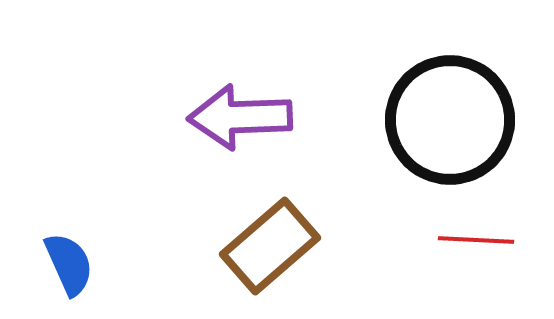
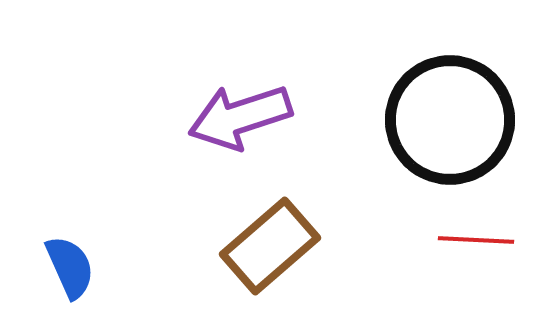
purple arrow: rotated 16 degrees counterclockwise
blue semicircle: moved 1 px right, 3 px down
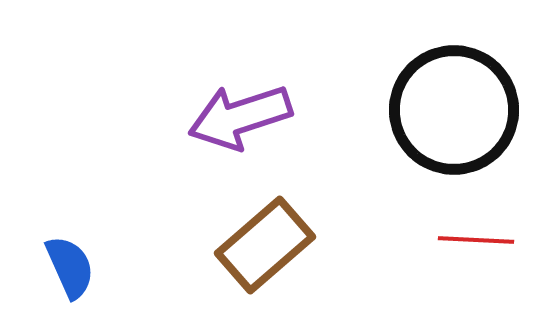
black circle: moved 4 px right, 10 px up
brown rectangle: moved 5 px left, 1 px up
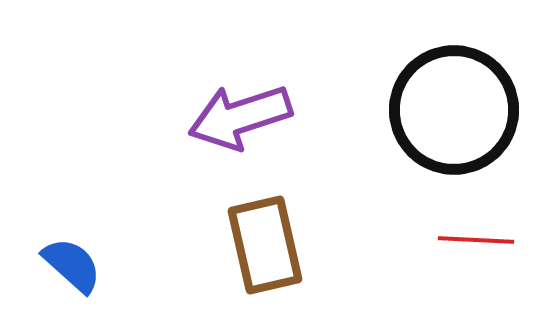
brown rectangle: rotated 62 degrees counterclockwise
blue semicircle: moved 2 px right, 2 px up; rotated 24 degrees counterclockwise
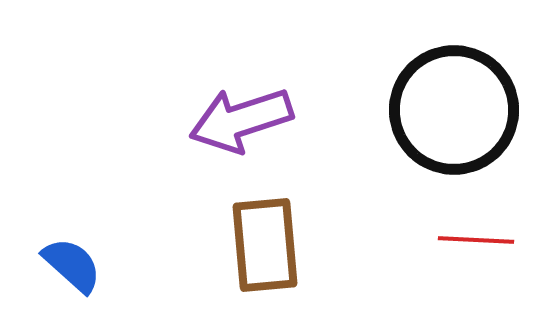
purple arrow: moved 1 px right, 3 px down
brown rectangle: rotated 8 degrees clockwise
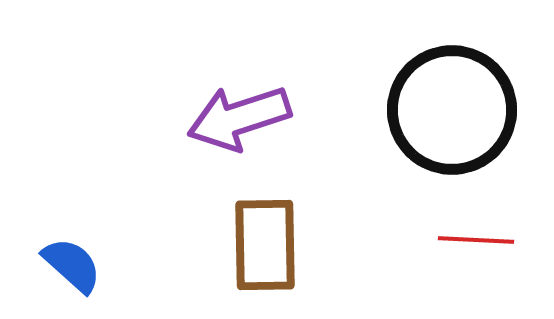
black circle: moved 2 px left
purple arrow: moved 2 px left, 2 px up
brown rectangle: rotated 4 degrees clockwise
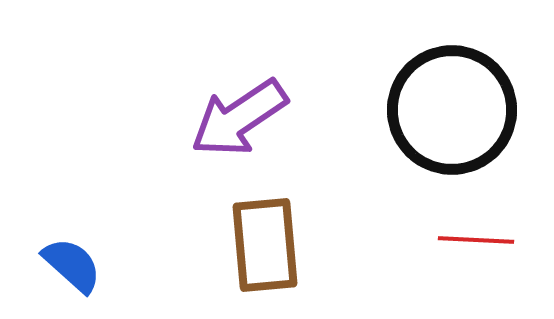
purple arrow: rotated 16 degrees counterclockwise
brown rectangle: rotated 4 degrees counterclockwise
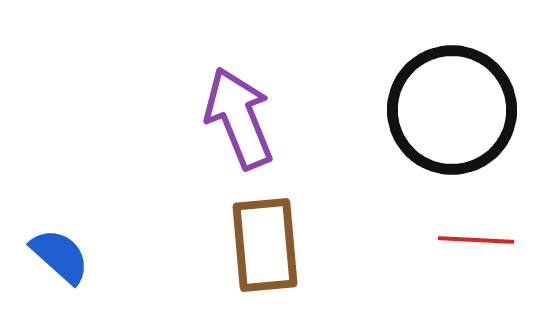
purple arrow: rotated 102 degrees clockwise
blue semicircle: moved 12 px left, 9 px up
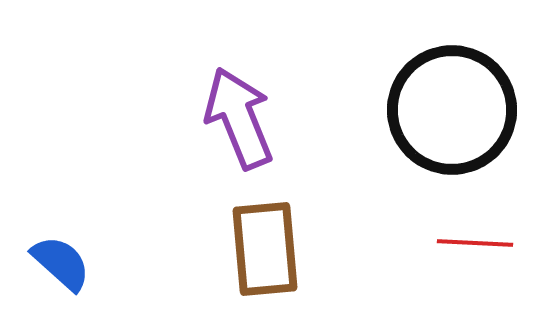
red line: moved 1 px left, 3 px down
brown rectangle: moved 4 px down
blue semicircle: moved 1 px right, 7 px down
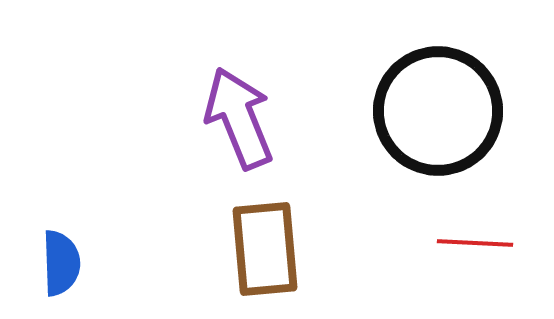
black circle: moved 14 px left, 1 px down
blue semicircle: rotated 46 degrees clockwise
